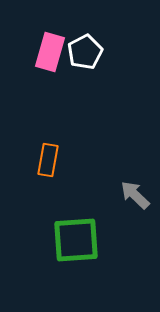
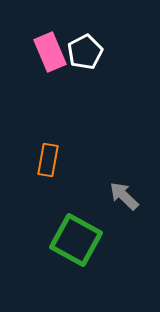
pink rectangle: rotated 39 degrees counterclockwise
gray arrow: moved 11 px left, 1 px down
green square: rotated 33 degrees clockwise
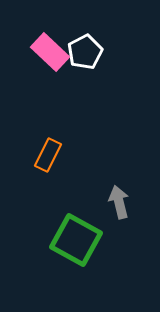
pink rectangle: rotated 24 degrees counterclockwise
orange rectangle: moved 5 px up; rotated 16 degrees clockwise
gray arrow: moved 5 px left, 6 px down; rotated 32 degrees clockwise
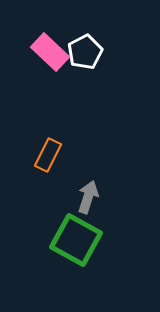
gray arrow: moved 31 px left, 5 px up; rotated 32 degrees clockwise
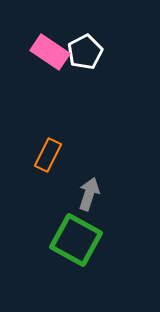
pink rectangle: rotated 9 degrees counterclockwise
gray arrow: moved 1 px right, 3 px up
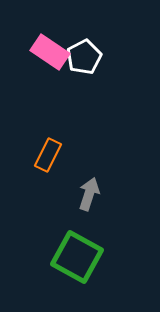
white pentagon: moved 1 px left, 5 px down
green square: moved 1 px right, 17 px down
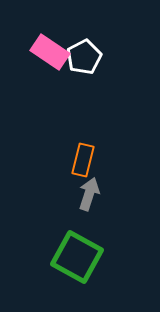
orange rectangle: moved 35 px right, 5 px down; rotated 12 degrees counterclockwise
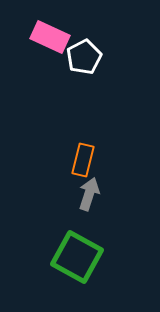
pink rectangle: moved 15 px up; rotated 9 degrees counterclockwise
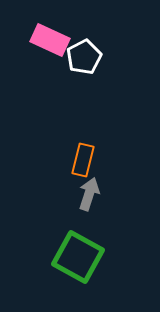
pink rectangle: moved 3 px down
green square: moved 1 px right
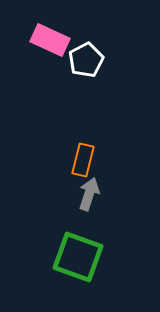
white pentagon: moved 2 px right, 3 px down
green square: rotated 9 degrees counterclockwise
